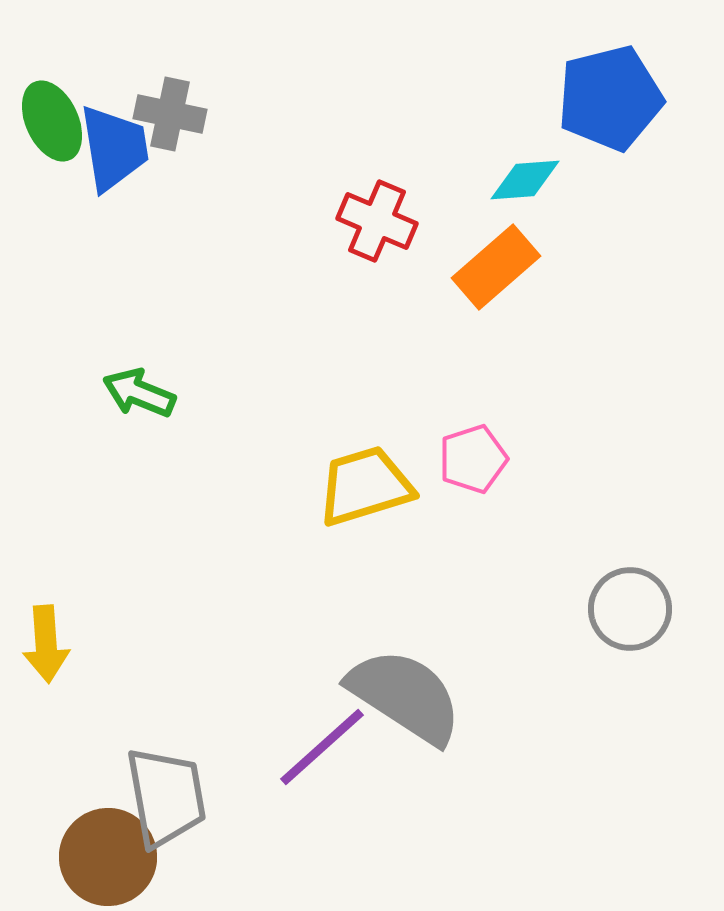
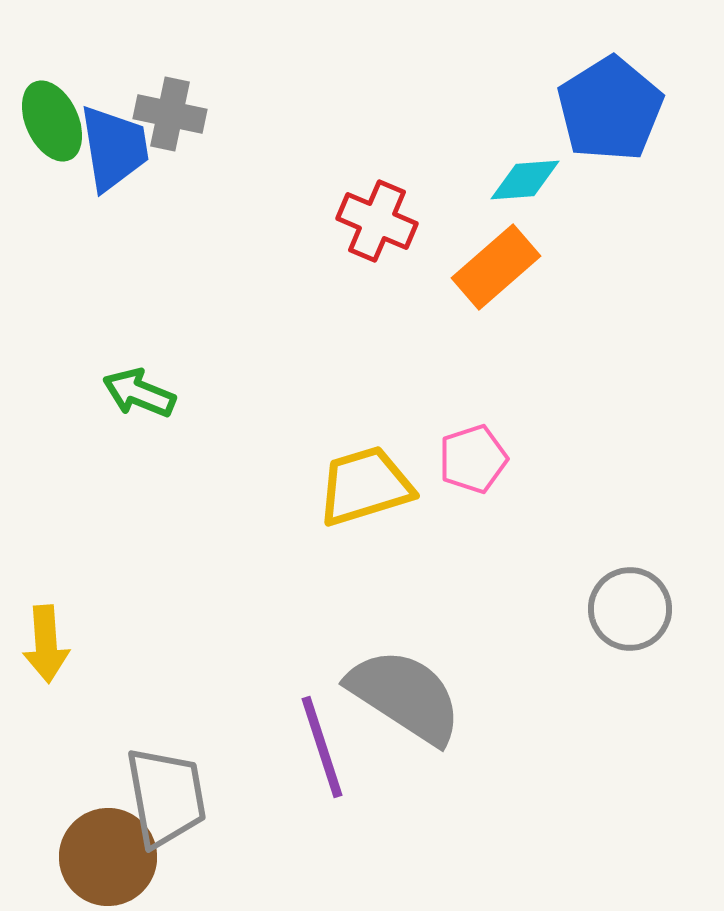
blue pentagon: moved 11 px down; rotated 18 degrees counterclockwise
purple line: rotated 66 degrees counterclockwise
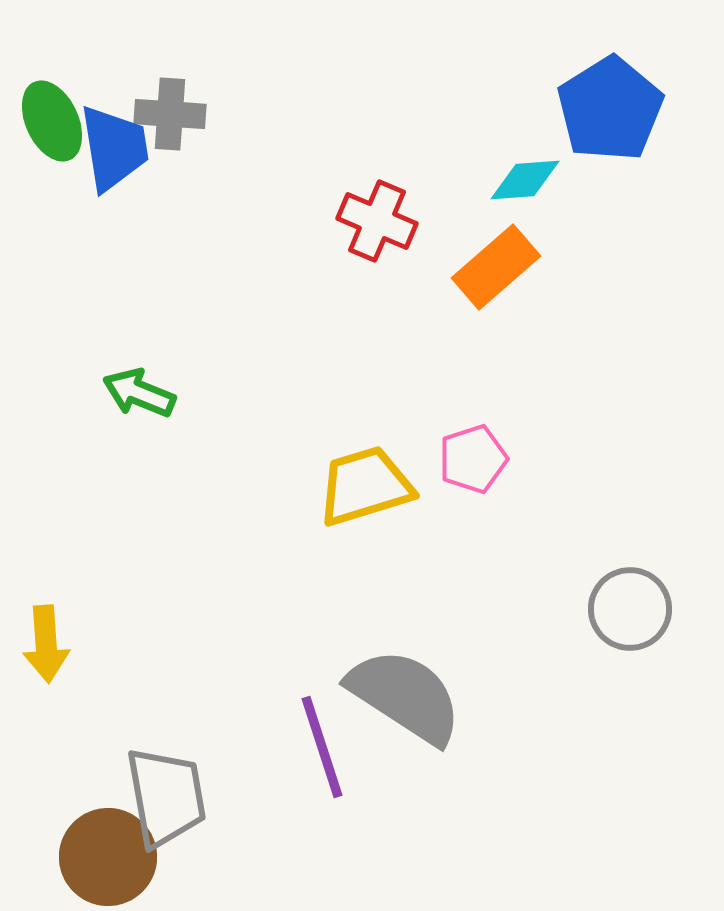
gray cross: rotated 8 degrees counterclockwise
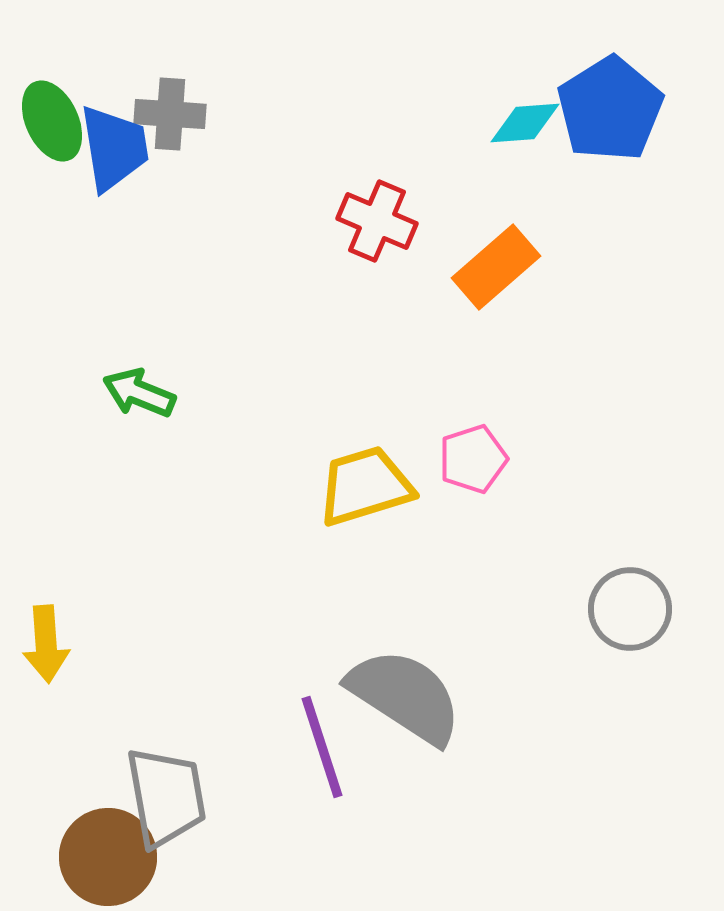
cyan diamond: moved 57 px up
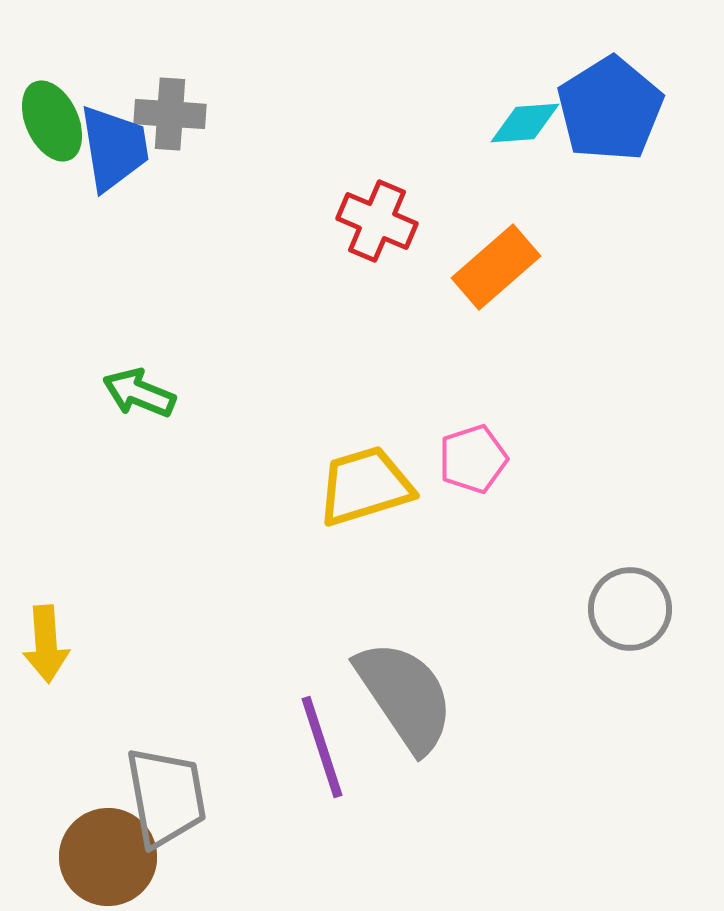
gray semicircle: rotated 23 degrees clockwise
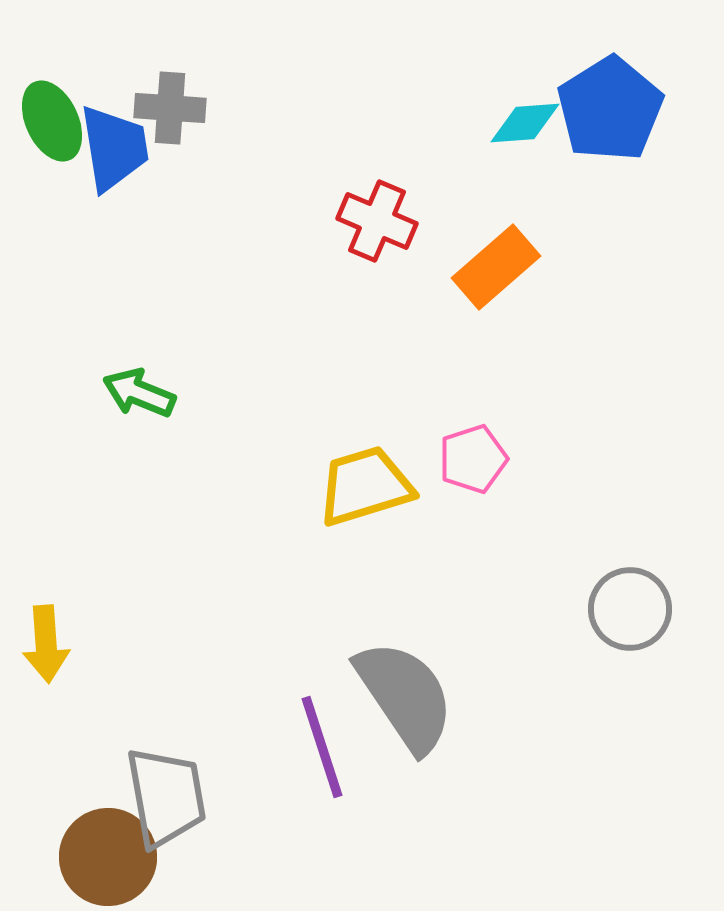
gray cross: moved 6 px up
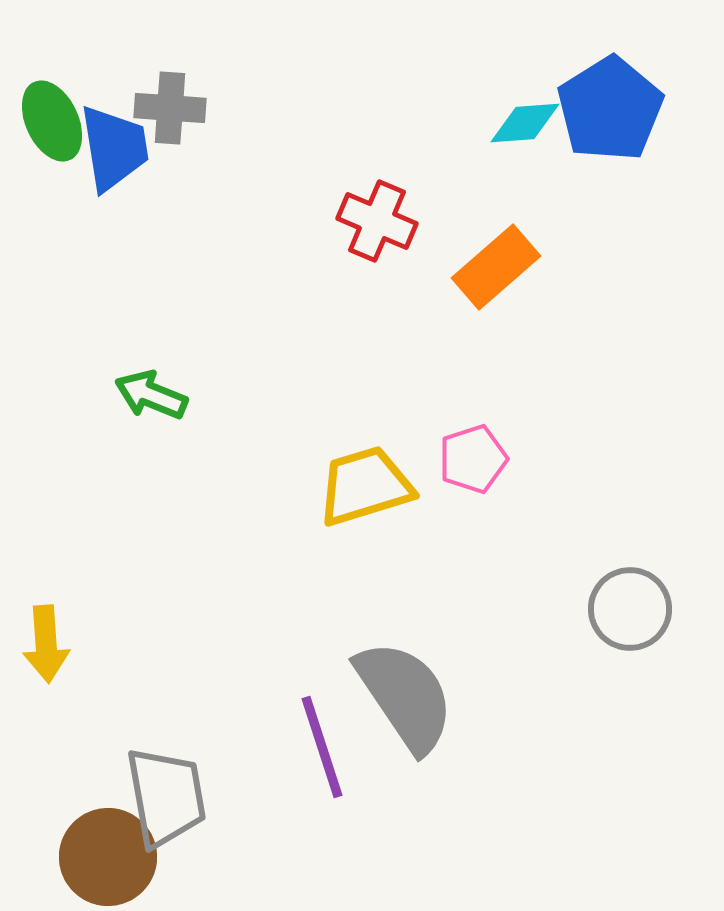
green arrow: moved 12 px right, 2 px down
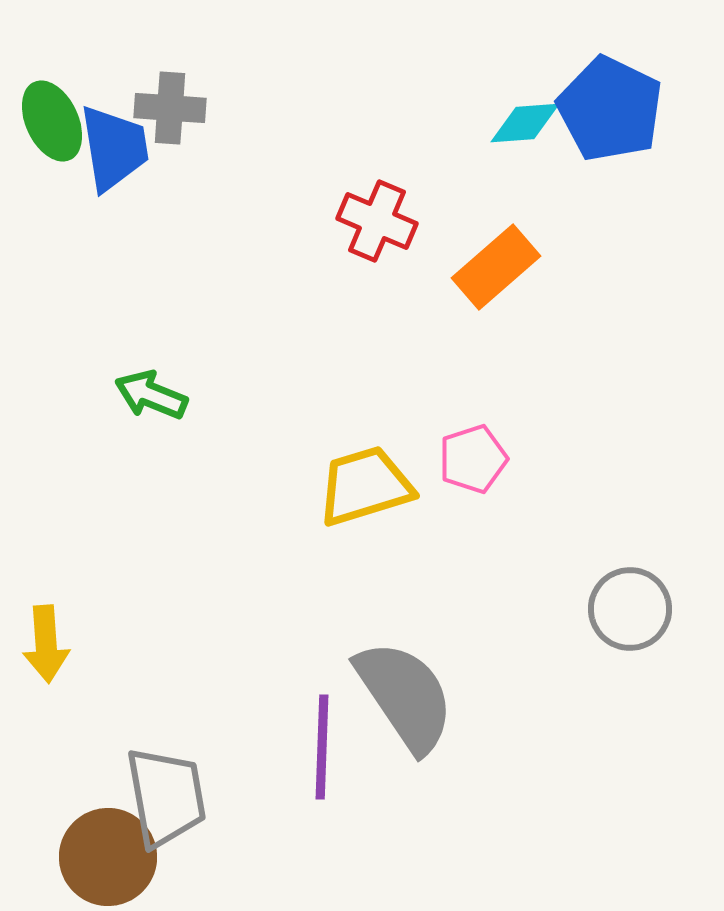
blue pentagon: rotated 14 degrees counterclockwise
purple line: rotated 20 degrees clockwise
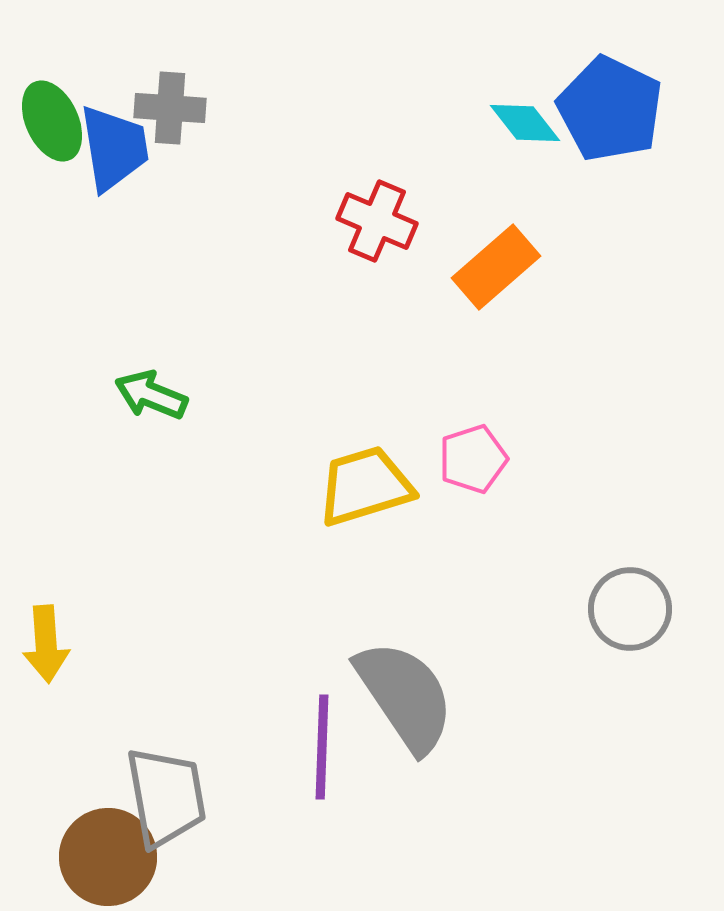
cyan diamond: rotated 56 degrees clockwise
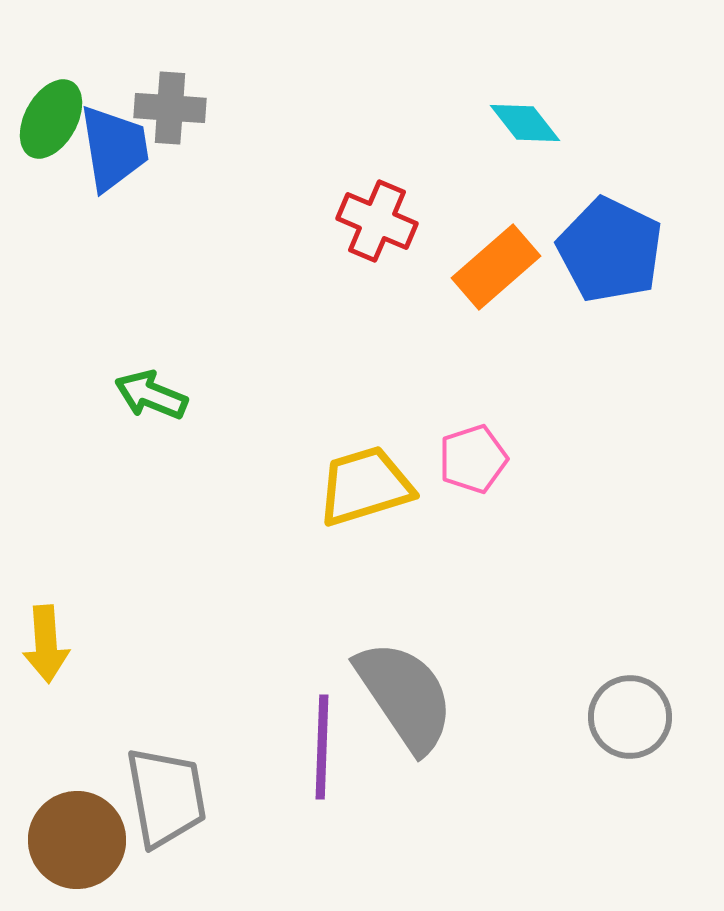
blue pentagon: moved 141 px down
green ellipse: moved 1 px left, 2 px up; rotated 54 degrees clockwise
gray circle: moved 108 px down
brown circle: moved 31 px left, 17 px up
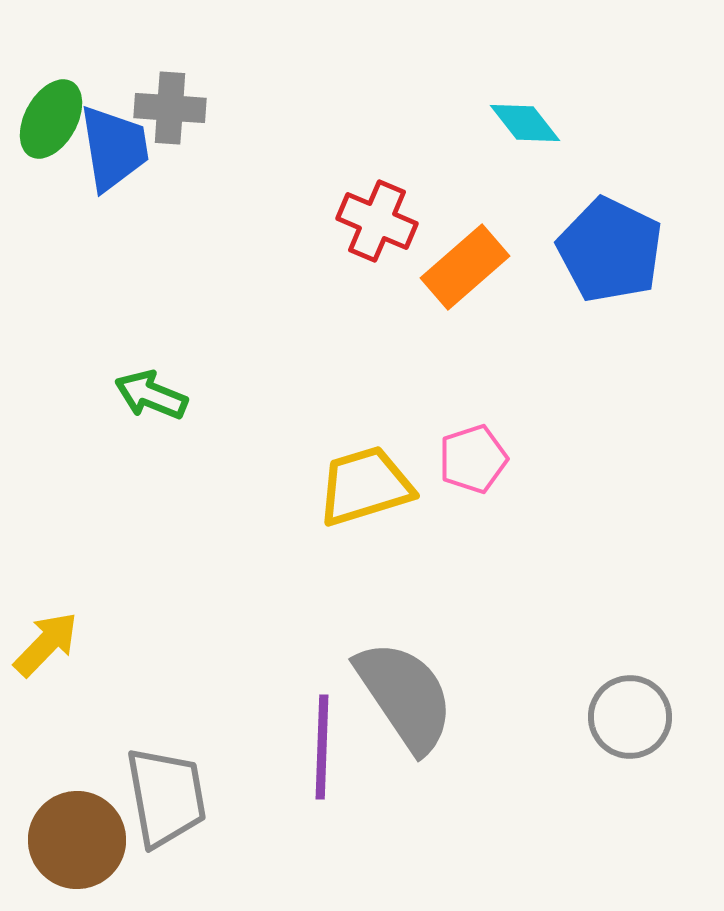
orange rectangle: moved 31 px left
yellow arrow: rotated 132 degrees counterclockwise
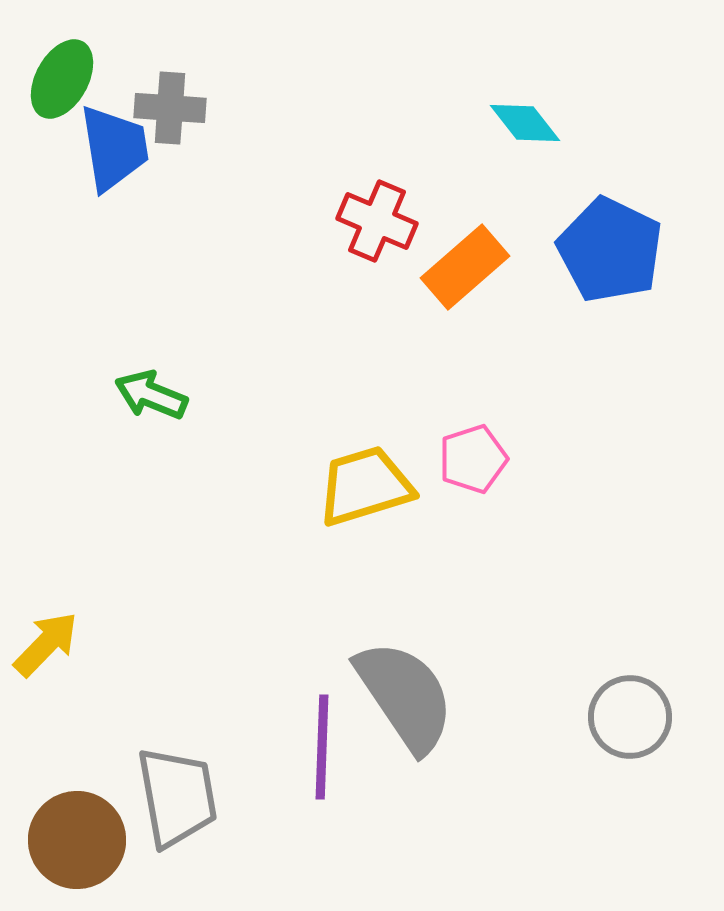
green ellipse: moved 11 px right, 40 px up
gray trapezoid: moved 11 px right
